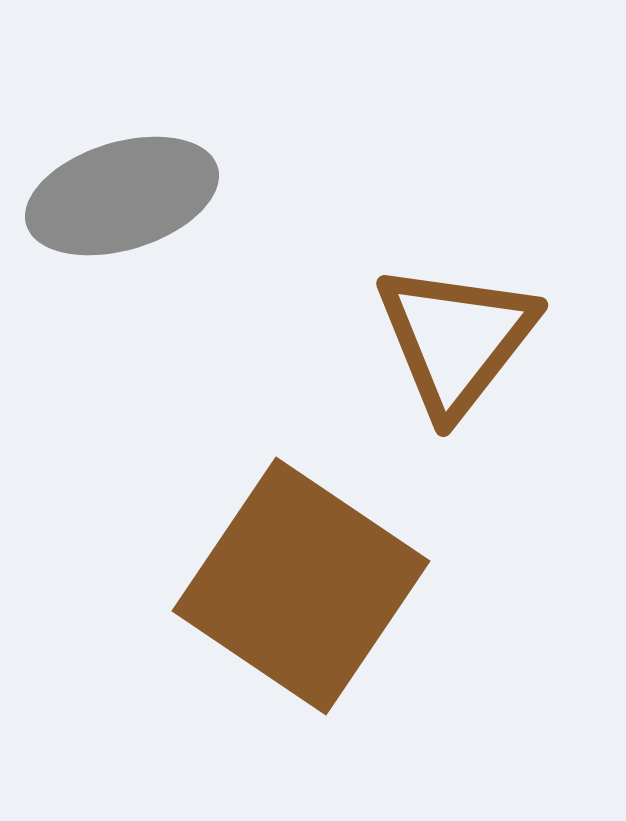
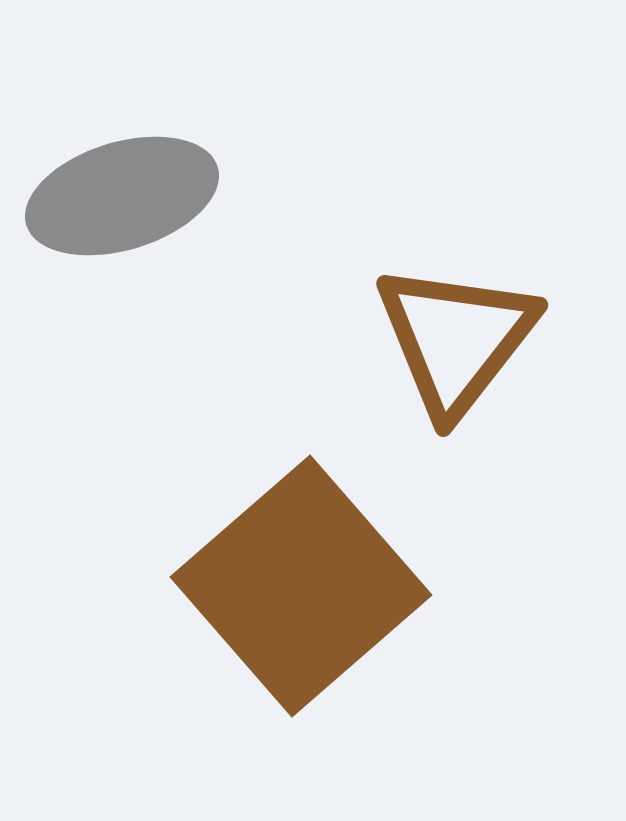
brown square: rotated 15 degrees clockwise
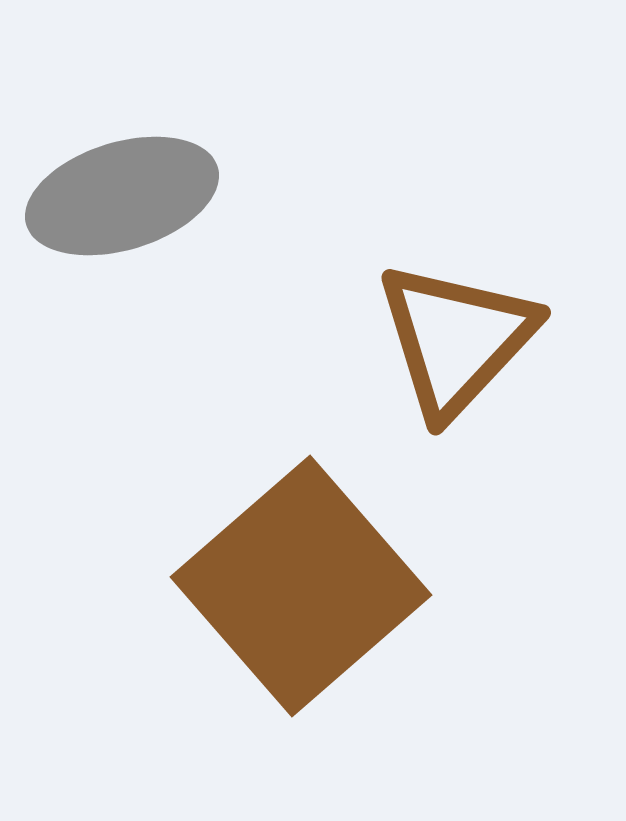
brown triangle: rotated 5 degrees clockwise
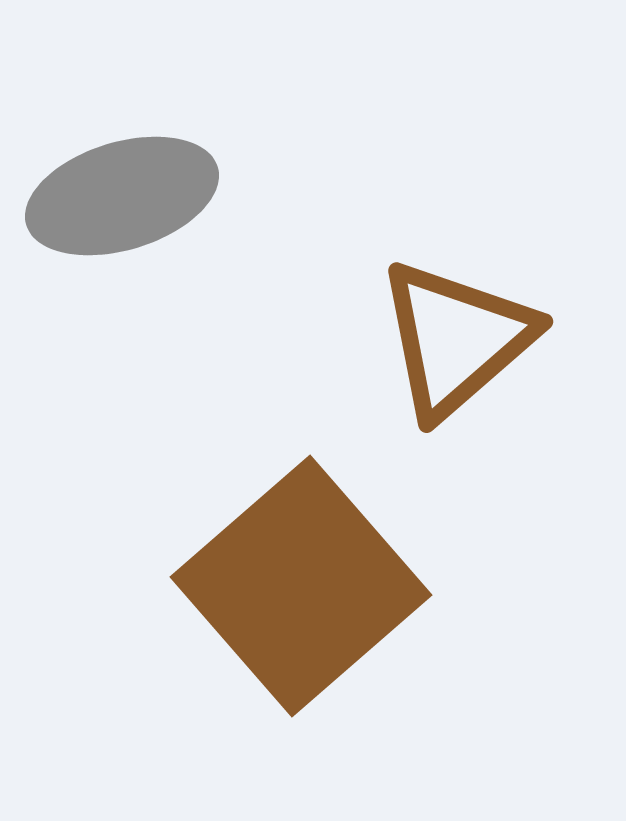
brown triangle: rotated 6 degrees clockwise
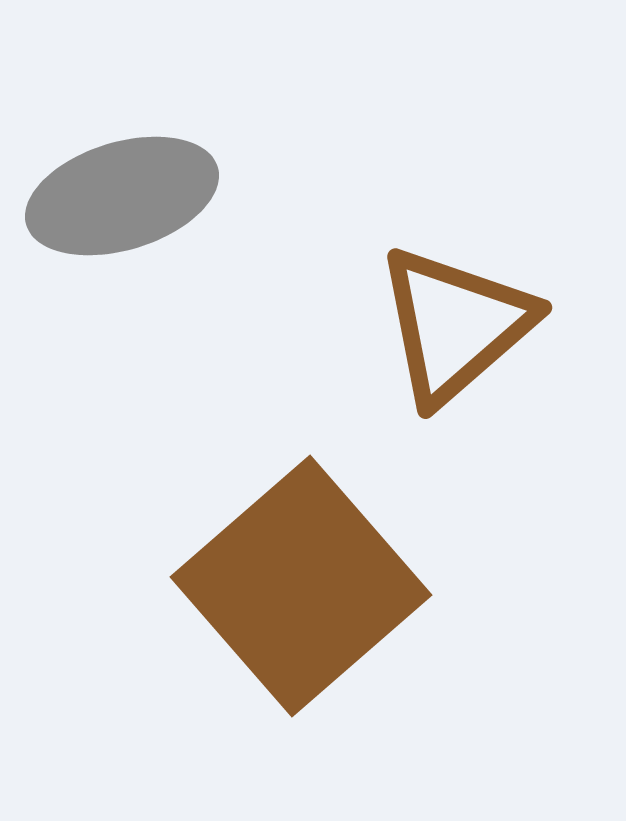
brown triangle: moved 1 px left, 14 px up
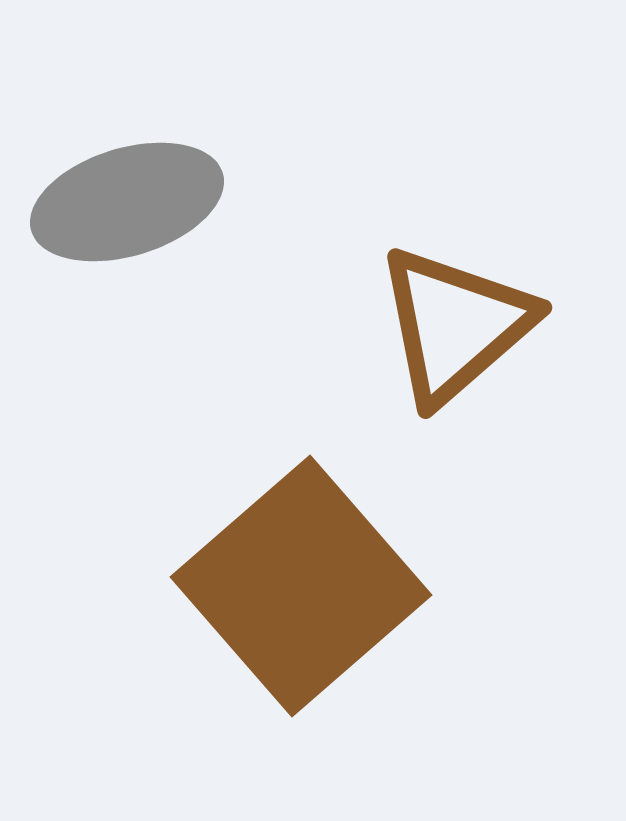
gray ellipse: moved 5 px right, 6 px down
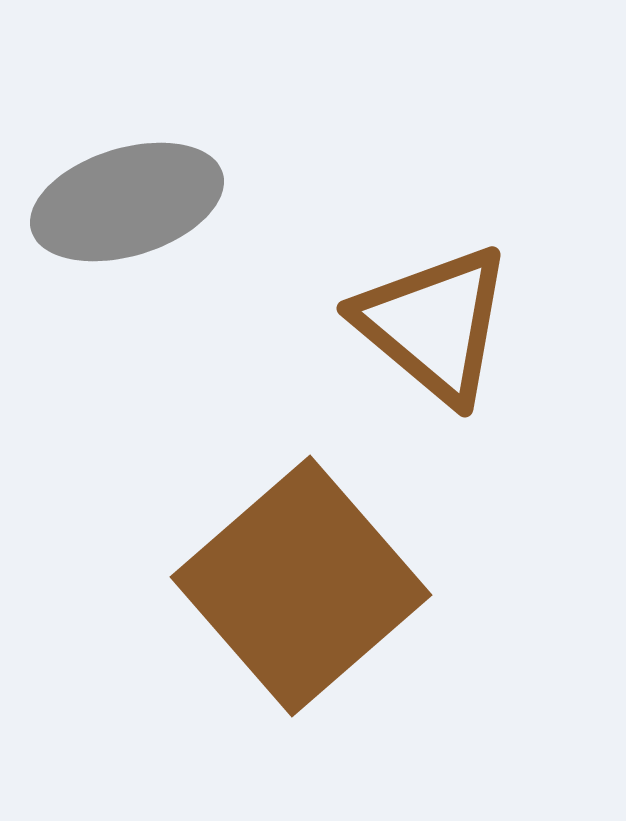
brown triangle: moved 21 px left, 1 px up; rotated 39 degrees counterclockwise
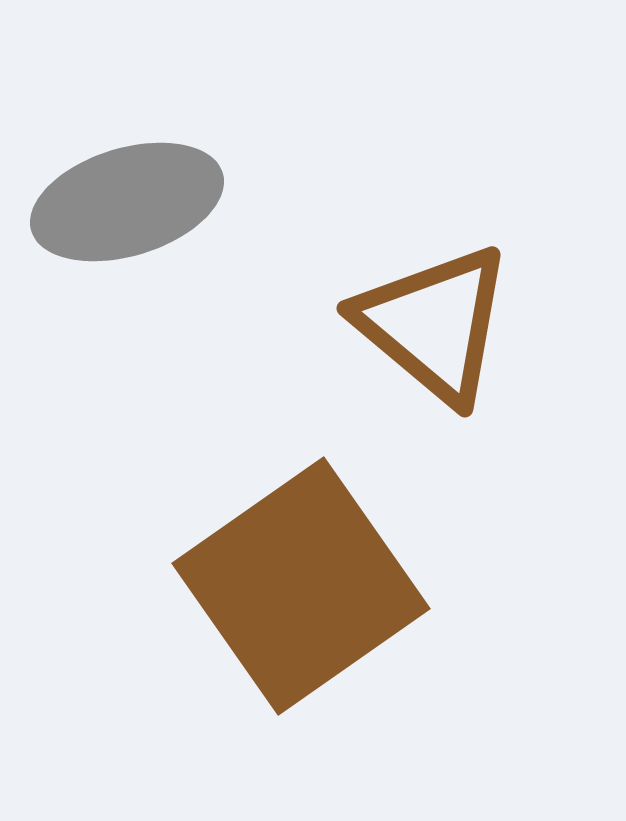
brown square: rotated 6 degrees clockwise
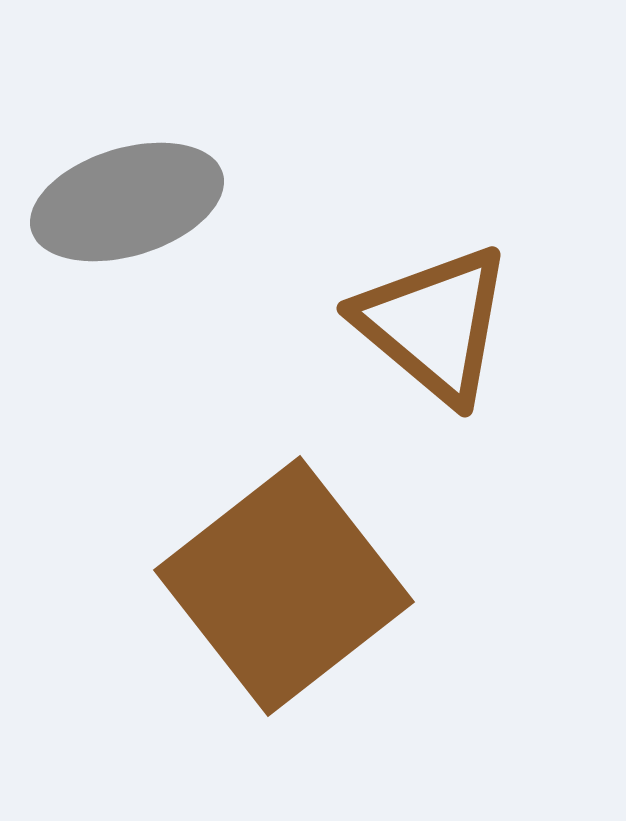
brown square: moved 17 px left; rotated 3 degrees counterclockwise
